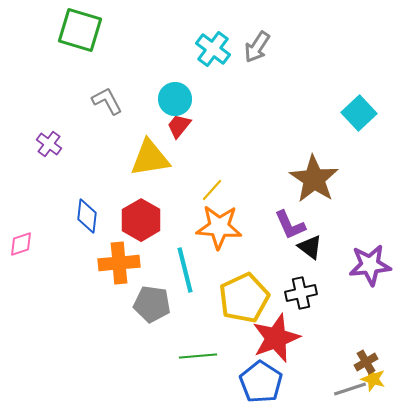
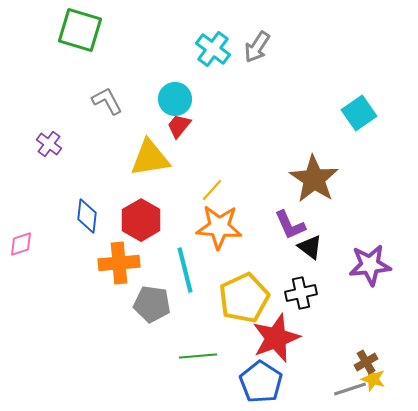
cyan square: rotated 8 degrees clockwise
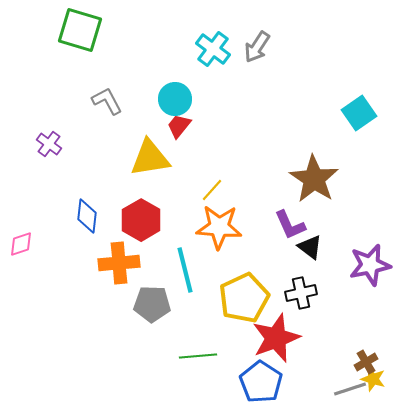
purple star: rotated 6 degrees counterclockwise
gray pentagon: rotated 6 degrees counterclockwise
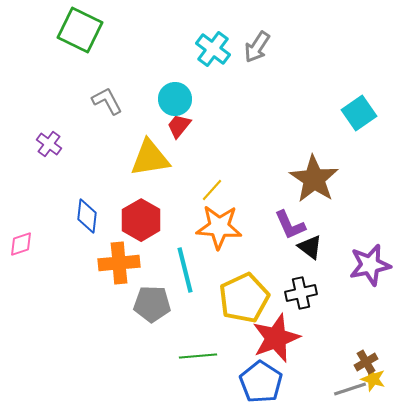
green square: rotated 9 degrees clockwise
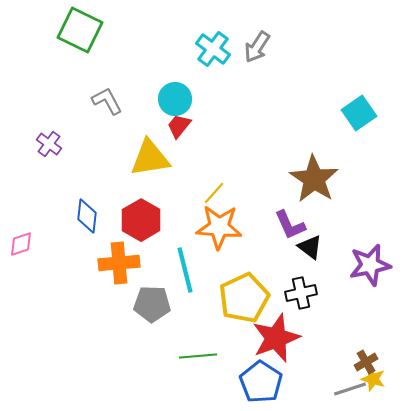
yellow line: moved 2 px right, 3 px down
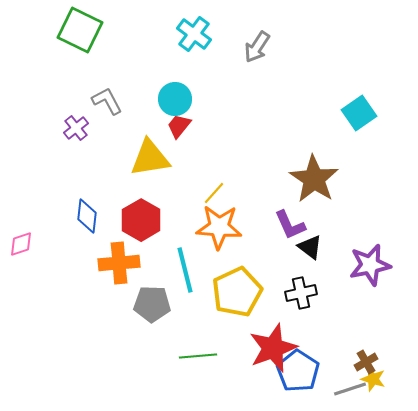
cyan cross: moved 19 px left, 15 px up
purple cross: moved 27 px right, 16 px up; rotated 15 degrees clockwise
yellow pentagon: moved 7 px left, 6 px up
red star: moved 3 px left, 10 px down
blue pentagon: moved 37 px right, 11 px up
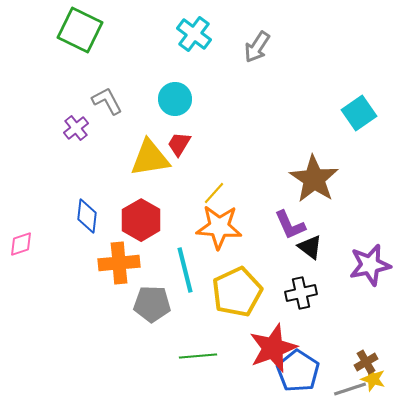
red trapezoid: moved 18 px down; rotated 8 degrees counterclockwise
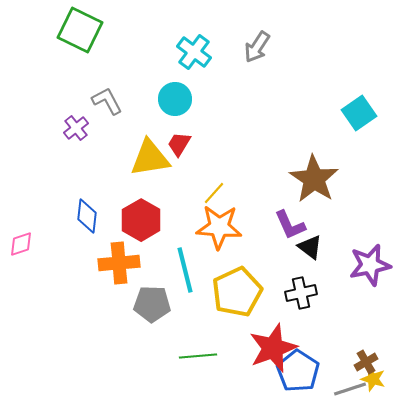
cyan cross: moved 18 px down
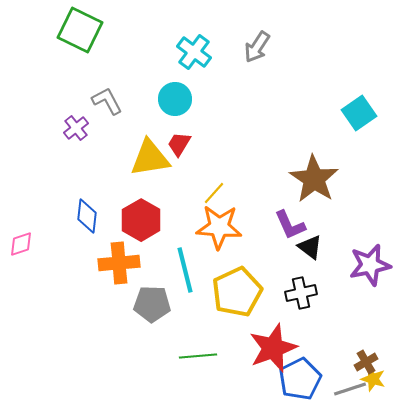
blue pentagon: moved 2 px right, 8 px down; rotated 12 degrees clockwise
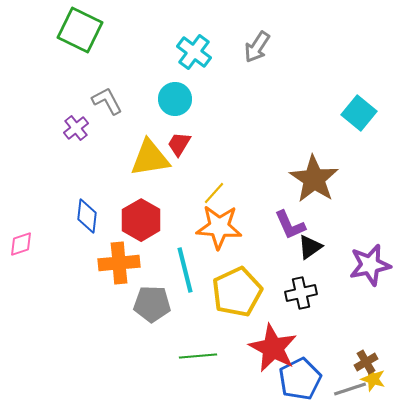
cyan square: rotated 16 degrees counterclockwise
black triangle: rotated 48 degrees clockwise
red star: rotated 24 degrees counterclockwise
